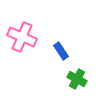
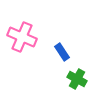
blue rectangle: moved 1 px right, 1 px down
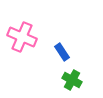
green cross: moved 5 px left, 1 px down
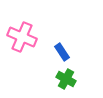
green cross: moved 6 px left, 1 px up
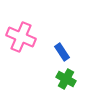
pink cross: moved 1 px left
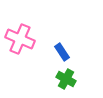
pink cross: moved 1 px left, 2 px down
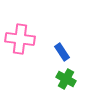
pink cross: rotated 16 degrees counterclockwise
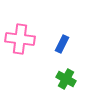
blue rectangle: moved 8 px up; rotated 60 degrees clockwise
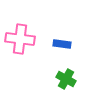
blue rectangle: rotated 72 degrees clockwise
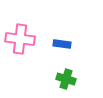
green cross: rotated 12 degrees counterclockwise
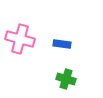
pink cross: rotated 8 degrees clockwise
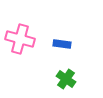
green cross: rotated 18 degrees clockwise
